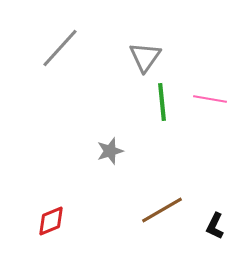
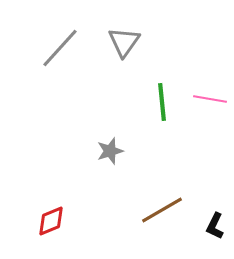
gray triangle: moved 21 px left, 15 px up
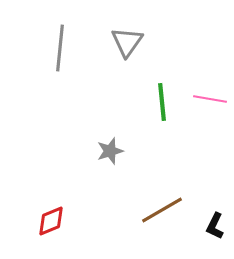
gray triangle: moved 3 px right
gray line: rotated 36 degrees counterclockwise
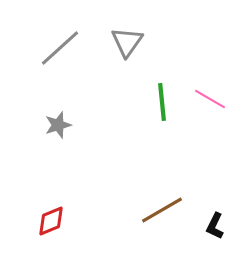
gray line: rotated 42 degrees clockwise
pink line: rotated 20 degrees clockwise
gray star: moved 52 px left, 26 px up
